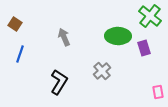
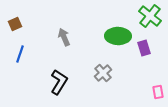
brown square: rotated 32 degrees clockwise
gray cross: moved 1 px right, 2 px down
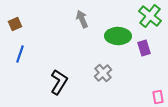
gray arrow: moved 18 px right, 18 px up
pink rectangle: moved 5 px down
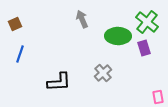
green cross: moved 3 px left, 6 px down
black L-shape: rotated 55 degrees clockwise
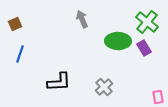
green ellipse: moved 5 px down
purple rectangle: rotated 14 degrees counterclockwise
gray cross: moved 1 px right, 14 px down
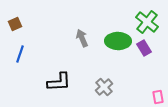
gray arrow: moved 19 px down
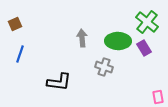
gray arrow: rotated 18 degrees clockwise
black L-shape: rotated 10 degrees clockwise
gray cross: moved 20 px up; rotated 30 degrees counterclockwise
